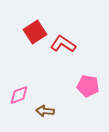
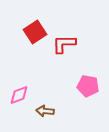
red L-shape: moved 1 px right; rotated 35 degrees counterclockwise
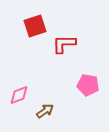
red square: moved 6 px up; rotated 15 degrees clockwise
pink pentagon: moved 1 px up
brown arrow: rotated 138 degrees clockwise
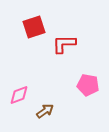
red square: moved 1 px left, 1 px down
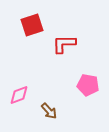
red square: moved 2 px left, 2 px up
brown arrow: moved 4 px right; rotated 84 degrees clockwise
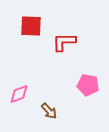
red square: moved 1 px left, 1 px down; rotated 20 degrees clockwise
red L-shape: moved 2 px up
pink diamond: moved 1 px up
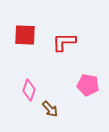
red square: moved 6 px left, 9 px down
pink diamond: moved 10 px right, 4 px up; rotated 50 degrees counterclockwise
brown arrow: moved 1 px right, 2 px up
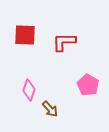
pink pentagon: rotated 20 degrees clockwise
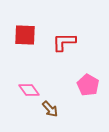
pink diamond: rotated 55 degrees counterclockwise
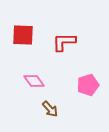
red square: moved 2 px left
pink pentagon: rotated 25 degrees clockwise
pink diamond: moved 5 px right, 9 px up
